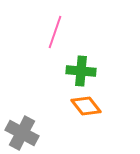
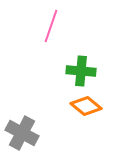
pink line: moved 4 px left, 6 px up
orange diamond: rotated 12 degrees counterclockwise
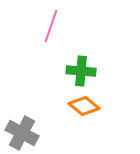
orange diamond: moved 2 px left
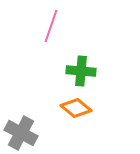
orange diamond: moved 8 px left, 2 px down
gray cross: moved 1 px left
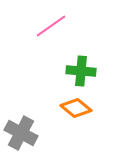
pink line: rotated 36 degrees clockwise
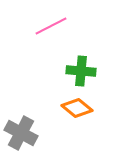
pink line: rotated 8 degrees clockwise
orange diamond: moved 1 px right
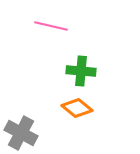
pink line: rotated 40 degrees clockwise
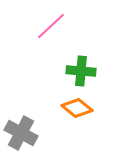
pink line: rotated 56 degrees counterclockwise
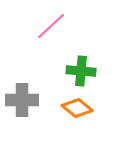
gray cross: moved 1 px right, 33 px up; rotated 28 degrees counterclockwise
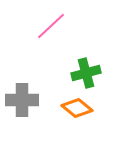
green cross: moved 5 px right, 2 px down; rotated 20 degrees counterclockwise
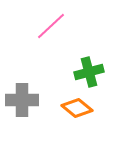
green cross: moved 3 px right, 1 px up
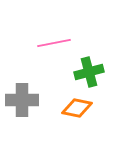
pink line: moved 3 px right, 17 px down; rotated 32 degrees clockwise
orange diamond: rotated 28 degrees counterclockwise
